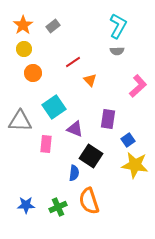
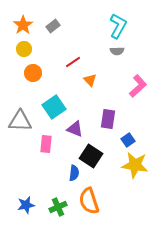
blue star: rotated 12 degrees counterclockwise
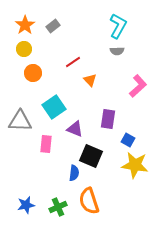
orange star: moved 2 px right
blue square: rotated 24 degrees counterclockwise
black square: rotated 10 degrees counterclockwise
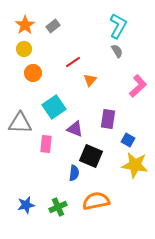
gray semicircle: rotated 120 degrees counterclockwise
orange triangle: rotated 24 degrees clockwise
gray triangle: moved 2 px down
orange semicircle: moved 7 px right; rotated 96 degrees clockwise
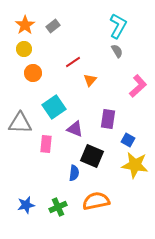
black square: moved 1 px right
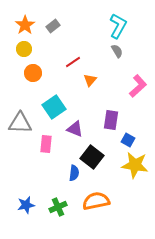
purple rectangle: moved 3 px right, 1 px down
black square: moved 1 px down; rotated 15 degrees clockwise
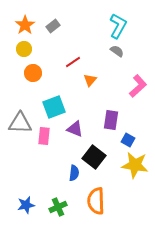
gray semicircle: rotated 24 degrees counterclockwise
cyan square: rotated 15 degrees clockwise
pink rectangle: moved 2 px left, 8 px up
black square: moved 2 px right
orange semicircle: rotated 80 degrees counterclockwise
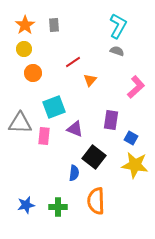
gray rectangle: moved 1 px right, 1 px up; rotated 56 degrees counterclockwise
gray semicircle: rotated 16 degrees counterclockwise
pink L-shape: moved 2 px left, 1 px down
blue square: moved 3 px right, 2 px up
green cross: rotated 24 degrees clockwise
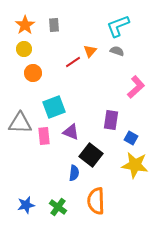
cyan L-shape: rotated 140 degrees counterclockwise
orange triangle: moved 29 px up
purple triangle: moved 4 px left, 3 px down
pink rectangle: rotated 12 degrees counterclockwise
black square: moved 3 px left, 2 px up
green cross: rotated 36 degrees clockwise
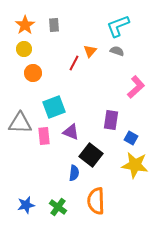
red line: moved 1 px right, 1 px down; rotated 28 degrees counterclockwise
